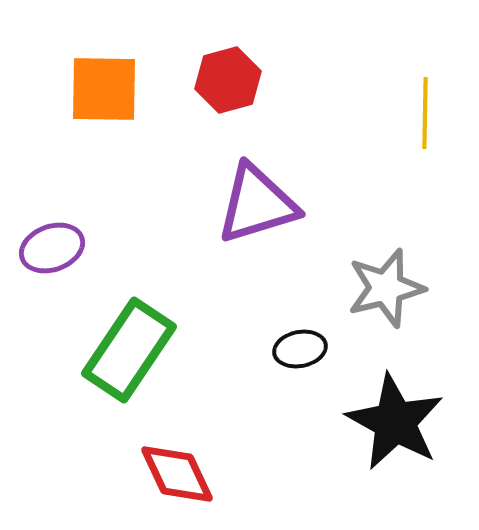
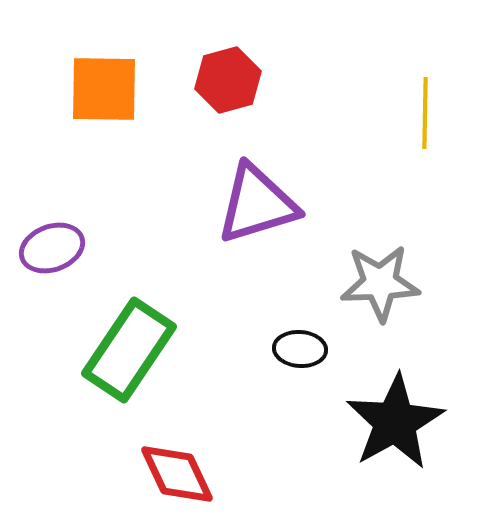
gray star: moved 6 px left, 5 px up; rotated 12 degrees clockwise
black ellipse: rotated 15 degrees clockwise
black star: rotated 14 degrees clockwise
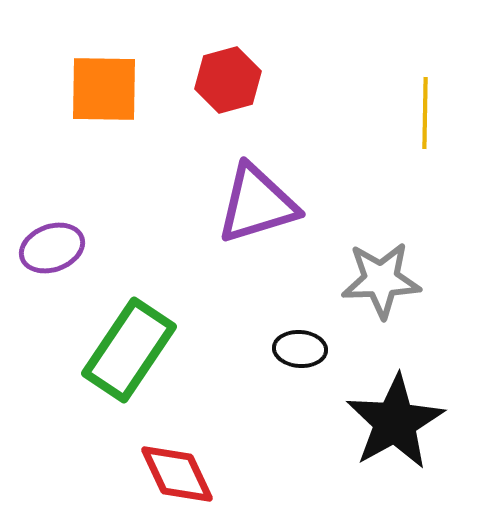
gray star: moved 1 px right, 3 px up
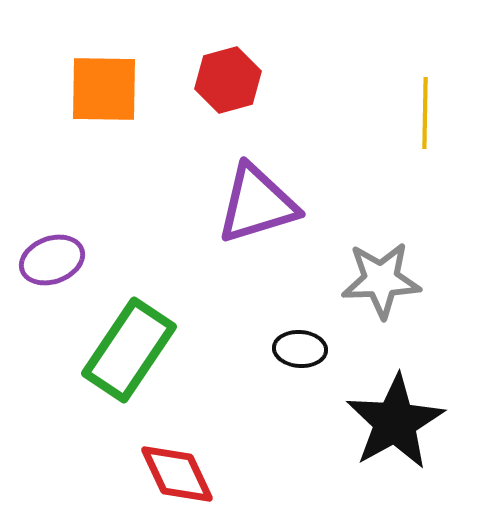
purple ellipse: moved 12 px down
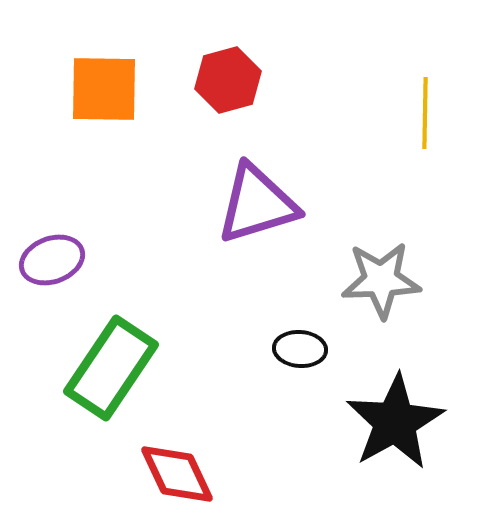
green rectangle: moved 18 px left, 18 px down
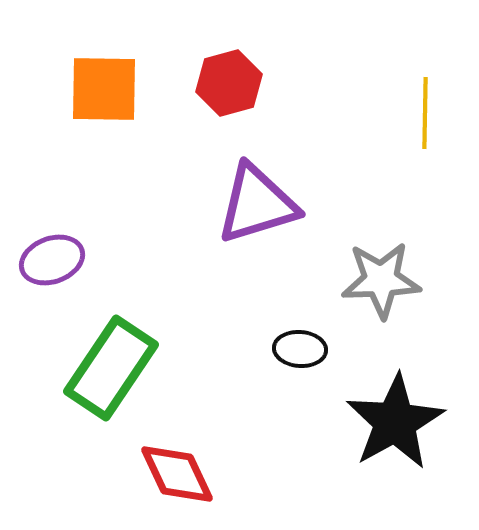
red hexagon: moved 1 px right, 3 px down
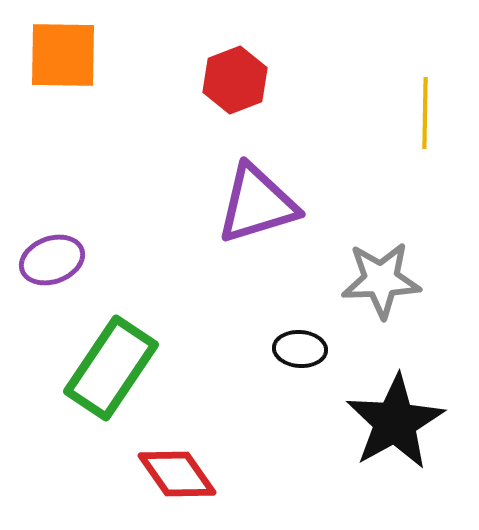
red hexagon: moved 6 px right, 3 px up; rotated 6 degrees counterclockwise
orange square: moved 41 px left, 34 px up
red diamond: rotated 10 degrees counterclockwise
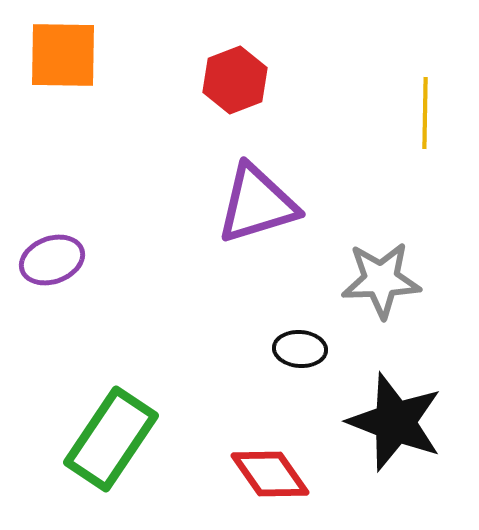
green rectangle: moved 71 px down
black star: rotated 22 degrees counterclockwise
red diamond: moved 93 px right
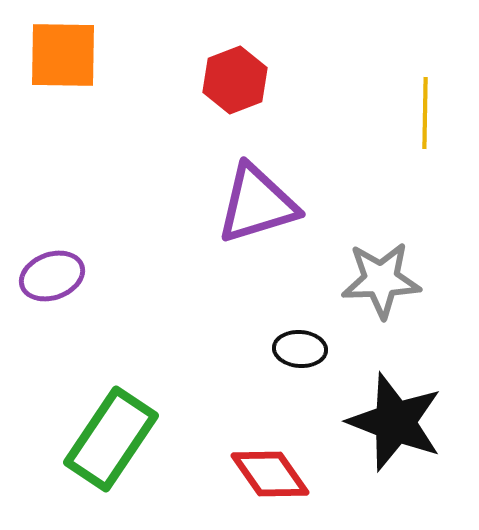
purple ellipse: moved 16 px down
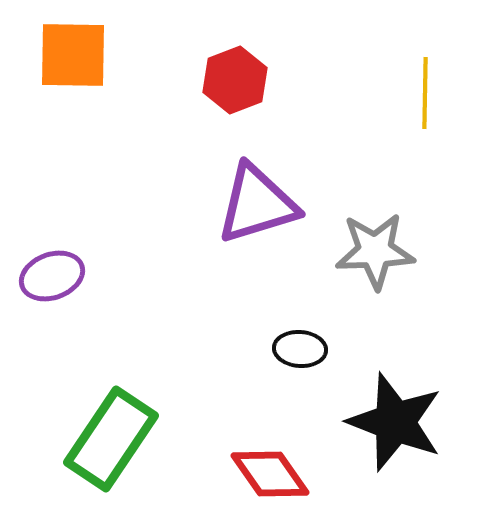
orange square: moved 10 px right
yellow line: moved 20 px up
gray star: moved 6 px left, 29 px up
